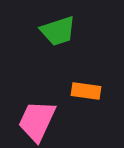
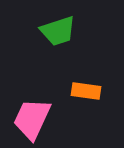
pink trapezoid: moved 5 px left, 2 px up
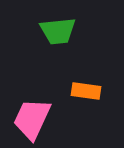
green trapezoid: rotated 12 degrees clockwise
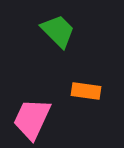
green trapezoid: rotated 129 degrees counterclockwise
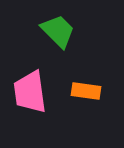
pink trapezoid: moved 2 px left, 27 px up; rotated 33 degrees counterclockwise
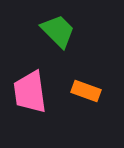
orange rectangle: rotated 12 degrees clockwise
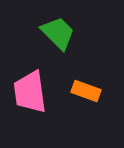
green trapezoid: moved 2 px down
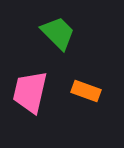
pink trapezoid: rotated 21 degrees clockwise
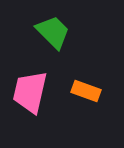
green trapezoid: moved 5 px left, 1 px up
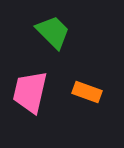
orange rectangle: moved 1 px right, 1 px down
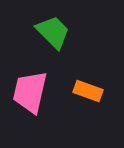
orange rectangle: moved 1 px right, 1 px up
